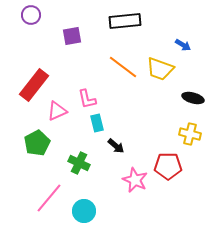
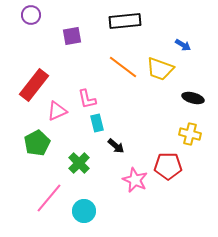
green cross: rotated 20 degrees clockwise
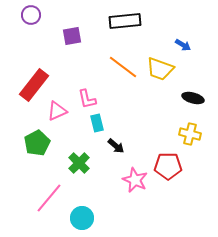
cyan circle: moved 2 px left, 7 px down
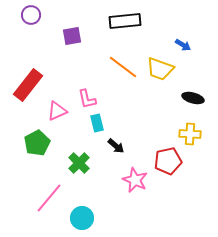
red rectangle: moved 6 px left
yellow cross: rotated 10 degrees counterclockwise
red pentagon: moved 5 px up; rotated 12 degrees counterclockwise
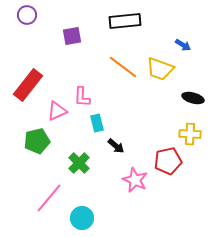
purple circle: moved 4 px left
pink L-shape: moved 5 px left, 2 px up; rotated 15 degrees clockwise
green pentagon: moved 2 px up; rotated 15 degrees clockwise
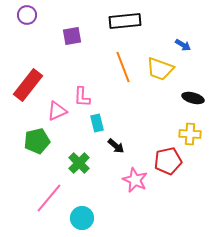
orange line: rotated 32 degrees clockwise
